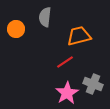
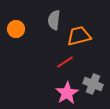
gray semicircle: moved 9 px right, 3 px down
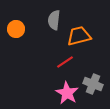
pink star: rotated 10 degrees counterclockwise
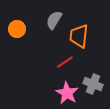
gray semicircle: rotated 24 degrees clockwise
orange circle: moved 1 px right
orange trapezoid: rotated 70 degrees counterclockwise
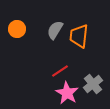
gray semicircle: moved 1 px right, 10 px down
red line: moved 5 px left, 9 px down
gray cross: rotated 30 degrees clockwise
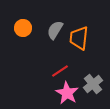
orange circle: moved 6 px right, 1 px up
orange trapezoid: moved 2 px down
